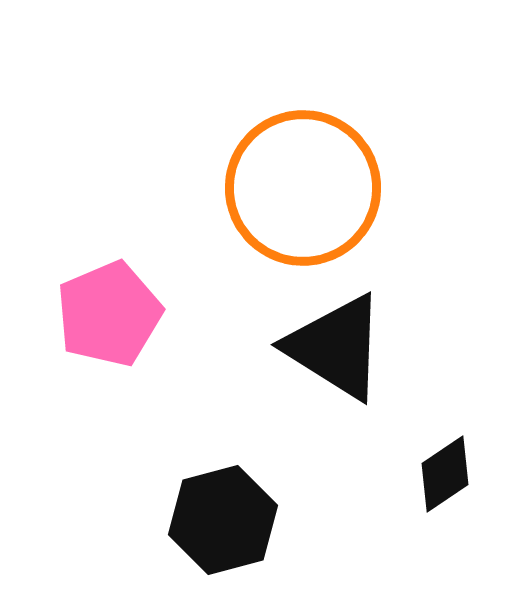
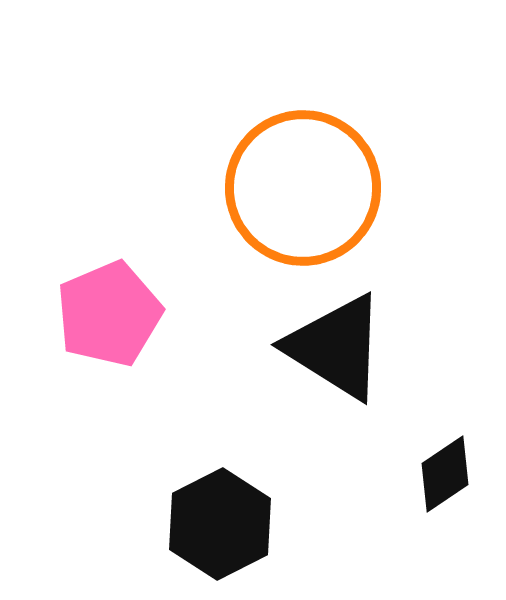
black hexagon: moved 3 px left, 4 px down; rotated 12 degrees counterclockwise
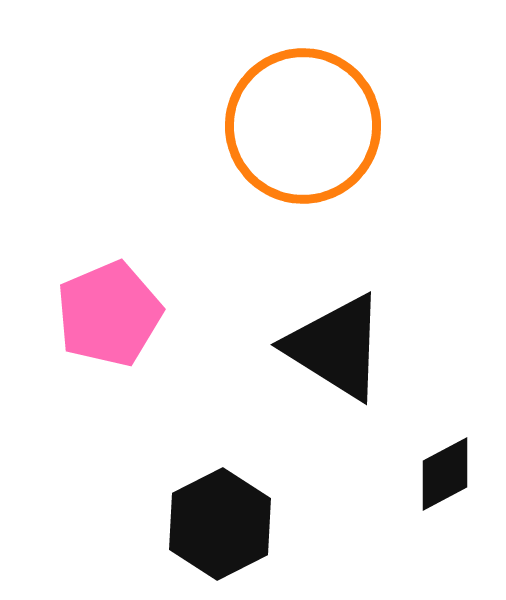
orange circle: moved 62 px up
black diamond: rotated 6 degrees clockwise
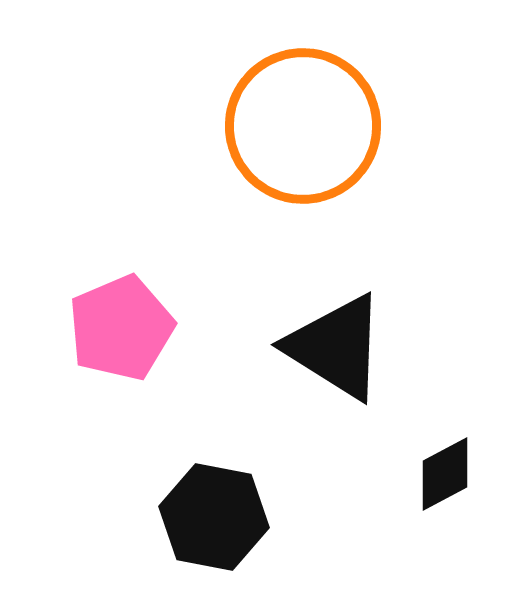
pink pentagon: moved 12 px right, 14 px down
black hexagon: moved 6 px left, 7 px up; rotated 22 degrees counterclockwise
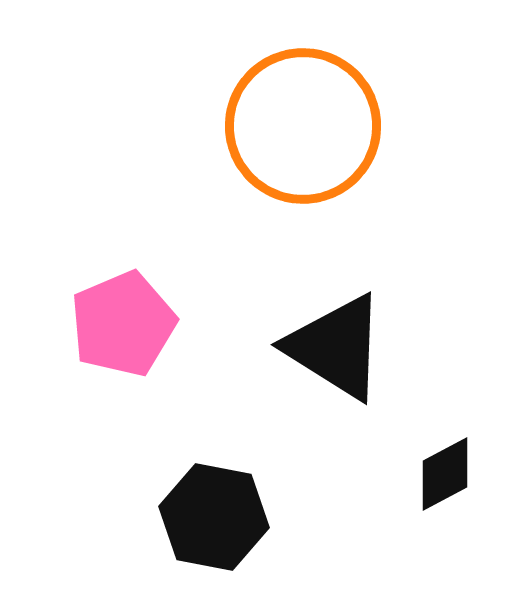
pink pentagon: moved 2 px right, 4 px up
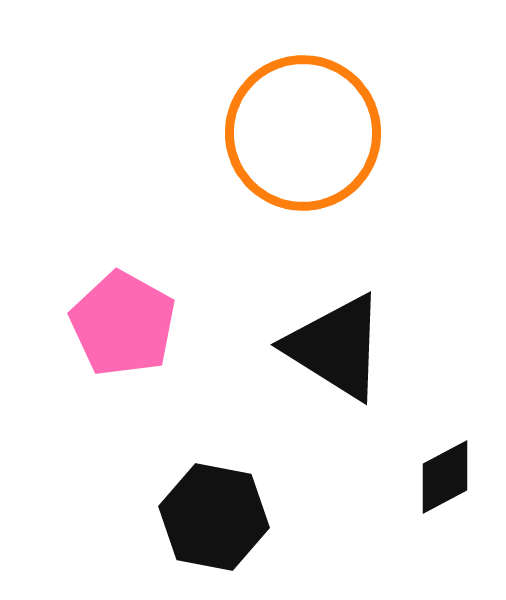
orange circle: moved 7 px down
pink pentagon: rotated 20 degrees counterclockwise
black diamond: moved 3 px down
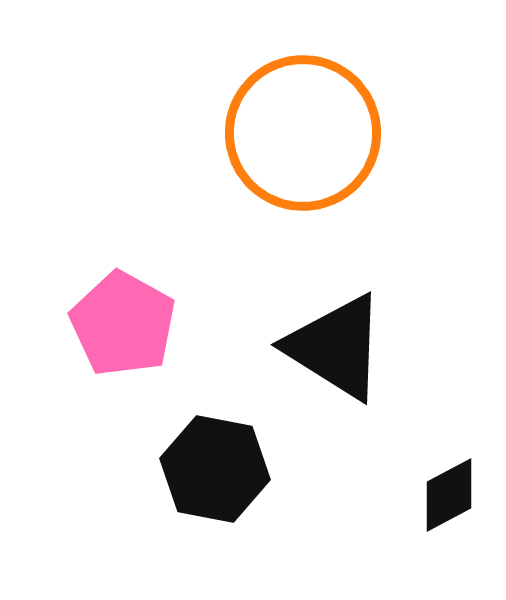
black diamond: moved 4 px right, 18 px down
black hexagon: moved 1 px right, 48 px up
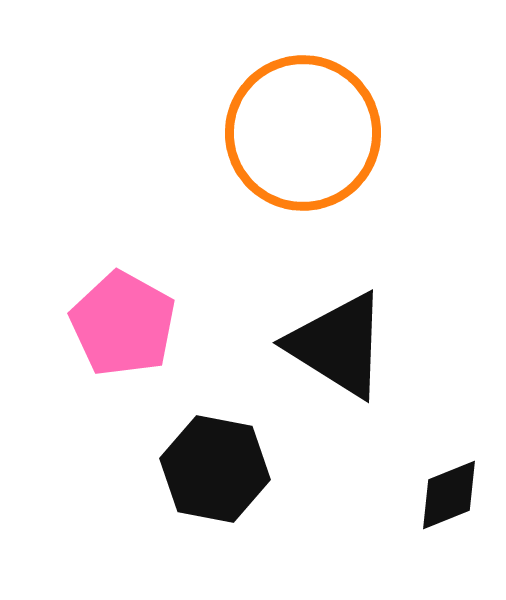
black triangle: moved 2 px right, 2 px up
black diamond: rotated 6 degrees clockwise
